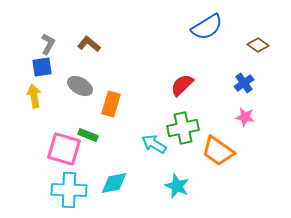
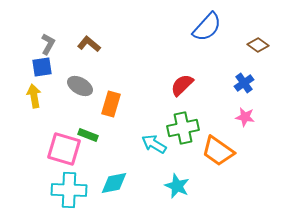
blue semicircle: rotated 16 degrees counterclockwise
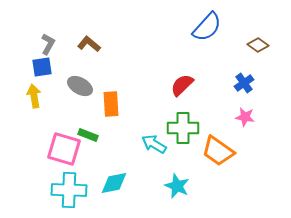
orange rectangle: rotated 20 degrees counterclockwise
green cross: rotated 12 degrees clockwise
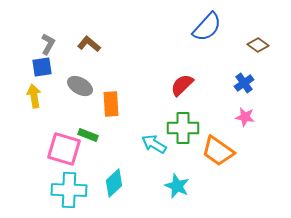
cyan diamond: rotated 32 degrees counterclockwise
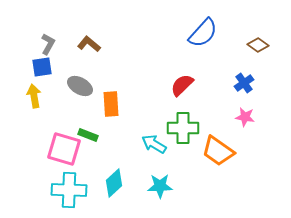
blue semicircle: moved 4 px left, 6 px down
cyan star: moved 17 px left; rotated 25 degrees counterclockwise
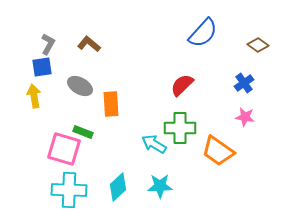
green cross: moved 3 px left
green rectangle: moved 5 px left, 3 px up
cyan diamond: moved 4 px right, 4 px down
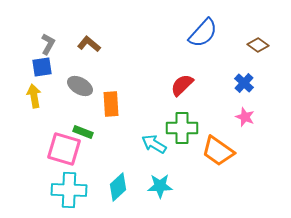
blue cross: rotated 12 degrees counterclockwise
pink star: rotated 12 degrees clockwise
green cross: moved 2 px right
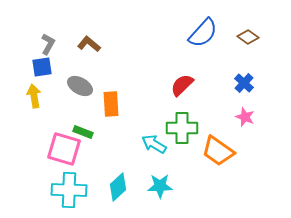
brown diamond: moved 10 px left, 8 px up
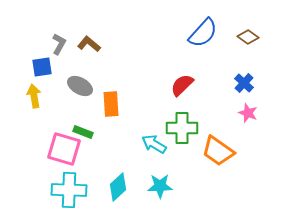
gray L-shape: moved 11 px right
pink star: moved 3 px right, 4 px up
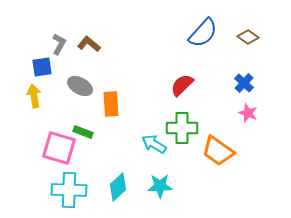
pink square: moved 5 px left, 1 px up
